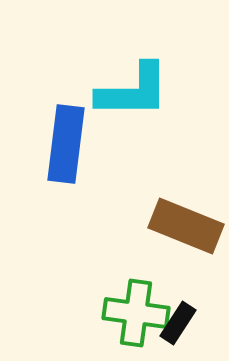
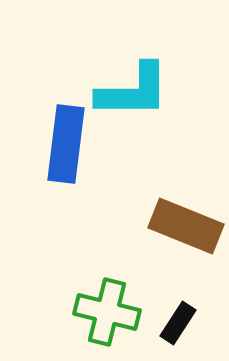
green cross: moved 29 px left, 1 px up; rotated 6 degrees clockwise
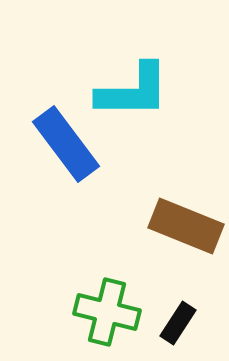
blue rectangle: rotated 44 degrees counterclockwise
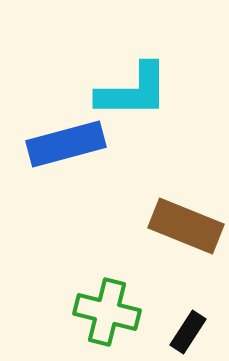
blue rectangle: rotated 68 degrees counterclockwise
black rectangle: moved 10 px right, 9 px down
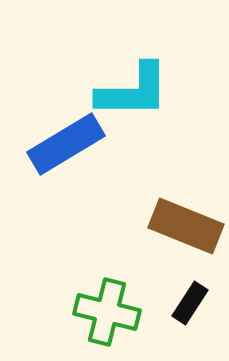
blue rectangle: rotated 16 degrees counterclockwise
black rectangle: moved 2 px right, 29 px up
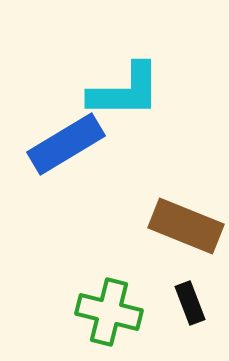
cyan L-shape: moved 8 px left
black rectangle: rotated 54 degrees counterclockwise
green cross: moved 2 px right
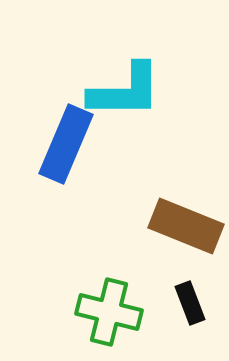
blue rectangle: rotated 36 degrees counterclockwise
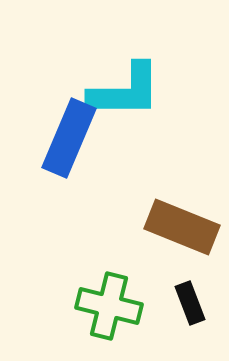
blue rectangle: moved 3 px right, 6 px up
brown rectangle: moved 4 px left, 1 px down
green cross: moved 6 px up
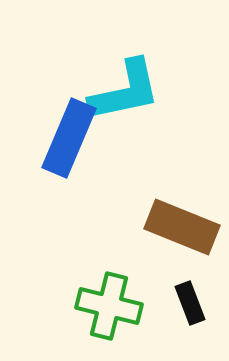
cyan L-shape: rotated 12 degrees counterclockwise
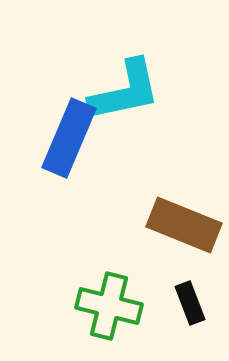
brown rectangle: moved 2 px right, 2 px up
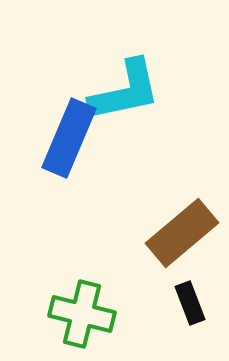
brown rectangle: moved 2 px left, 8 px down; rotated 62 degrees counterclockwise
green cross: moved 27 px left, 8 px down
